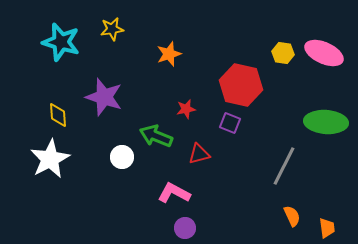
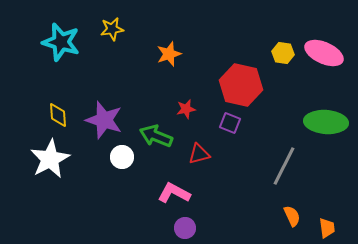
purple star: moved 23 px down
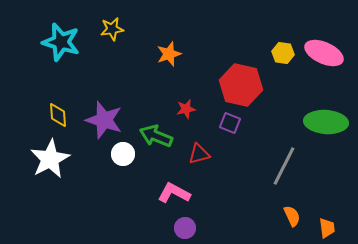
white circle: moved 1 px right, 3 px up
